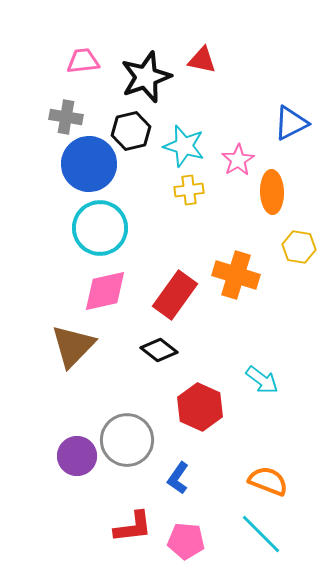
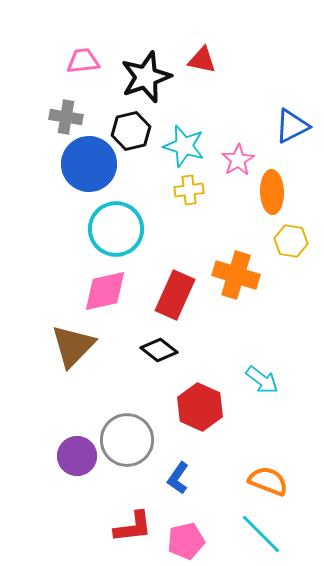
blue triangle: moved 1 px right, 3 px down
cyan circle: moved 16 px right, 1 px down
yellow hexagon: moved 8 px left, 6 px up
red rectangle: rotated 12 degrees counterclockwise
pink pentagon: rotated 18 degrees counterclockwise
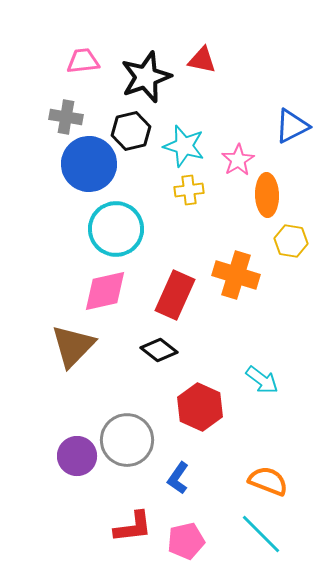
orange ellipse: moved 5 px left, 3 px down
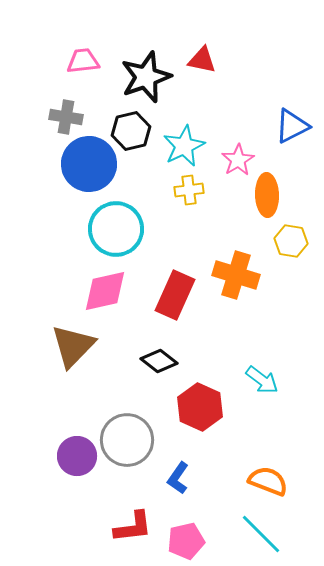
cyan star: rotated 30 degrees clockwise
black diamond: moved 11 px down
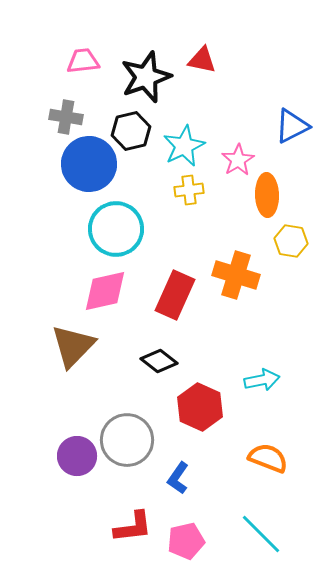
cyan arrow: rotated 48 degrees counterclockwise
orange semicircle: moved 23 px up
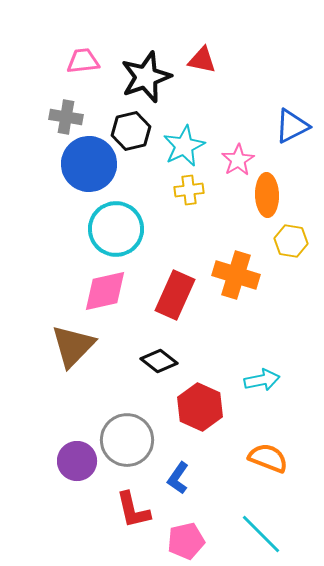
purple circle: moved 5 px down
red L-shape: moved 17 px up; rotated 84 degrees clockwise
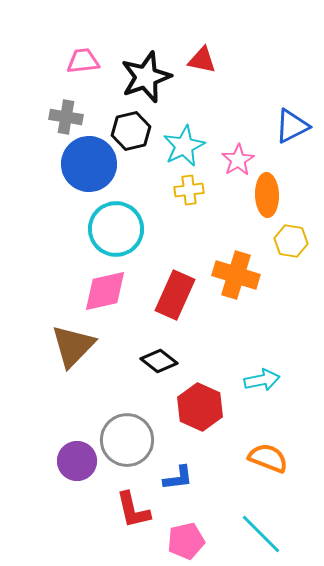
blue L-shape: rotated 132 degrees counterclockwise
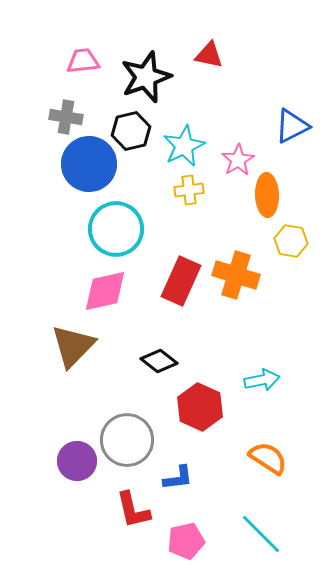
red triangle: moved 7 px right, 5 px up
red rectangle: moved 6 px right, 14 px up
orange semicircle: rotated 12 degrees clockwise
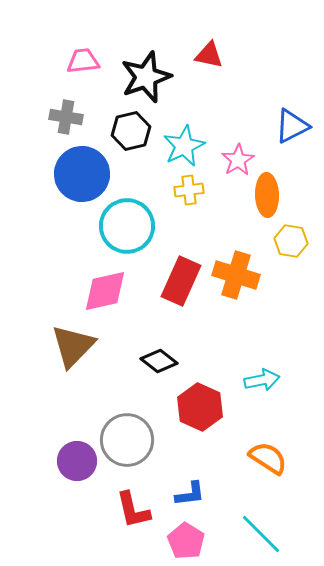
blue circle: moved 7 px left, 10 px down
cyan circle: moved 11 px right, 3 px up
blue L-shape: moved 12 px right, 16 px down
pink pentagon: rotated 27 degrees counterclockwise
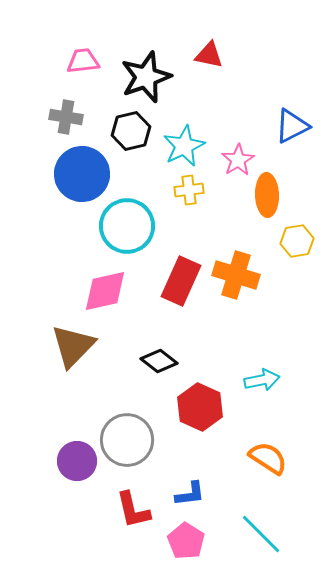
yellow hexagon: moved 6 px right; rotated 20 degrees counterclockwise
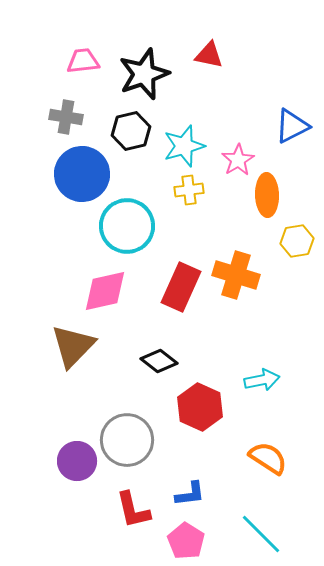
black star: moved 2 px left, 3 px up
cyan star: rotated 9 degrees clockwise
red rectangle: moved 6 px down
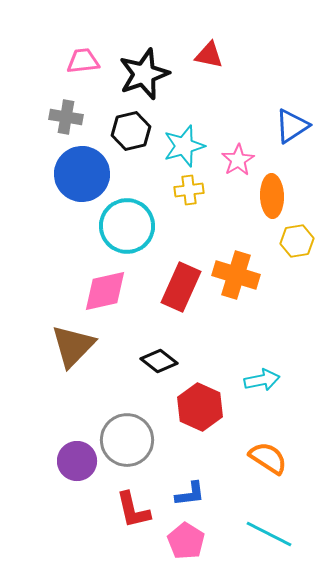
blue triangle: rotated 6 degrees counterclockwise
orange ellipse: moved 5 px right, 1 px down
cyan line: moved 8 px right; rotated 18 degrees counterclockwise
